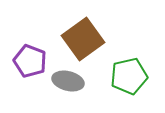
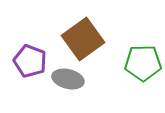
green pentagon: moved 14 px right, 13 px up; rotated 12 degrees clockwise
gray ellipse: moved 2 px up
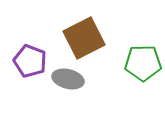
brown square: moved 1 px right, 1 px up; rotated 9 degrees clockwise
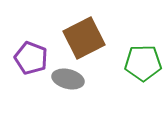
purple pentagon: moved 1 px right, 3 px up
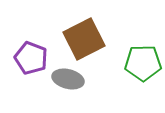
brown square: moved 1 px down
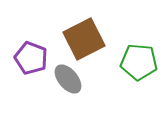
green pentagon: moved 4 px left, 1 px up; rotated 6 degrees clockwise
gray ellipse: rotated 36 degrees clockwise
